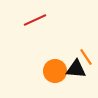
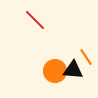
red line: rotated 70 degrees clockwise
black triangle: moved 3 px left, 1 px down
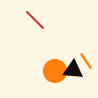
orange line: moved 4 px down
